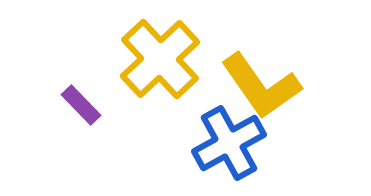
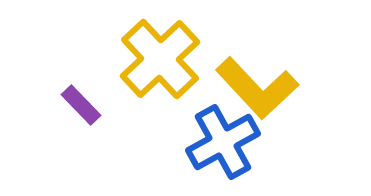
yellow L-shape: moved 4 px left, 2 px down; rotated 8 degrees counterclockwise
blue cross: moved 6 px left, 1 px up
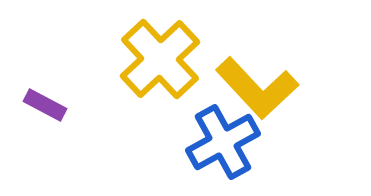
purple rectangle: moved 36 px left; rotated 18 degrees counterclockwise
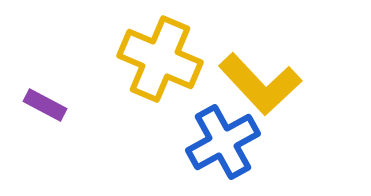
yellow cross: rotated 24 degrees counterclockwise
yellow L-shape: moved 3 px right, 4 px up
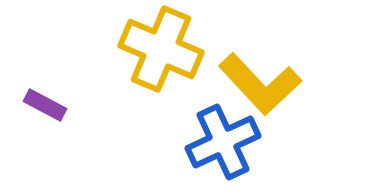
yellow cross: moved 1 px right, 10 px up
blue cross: rotated 4 degrees clockwise
